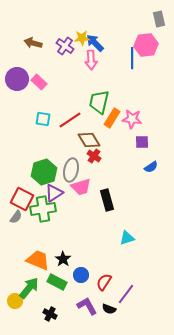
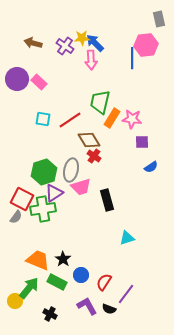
green trapezoid: moved 1 px right
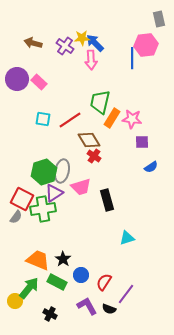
gray ellipse: moved 9 px left, 1 px down
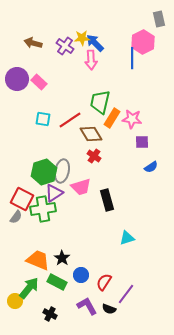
pink hexagon: moved 3 px left, 3 px up; rotated 20 degrees counterclockwise
brown diamond: moved 2 px right, 6 px up
black star: moved 1 px left, 1 px up
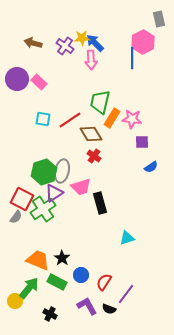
black rectangle: moved 7 px left, 3 px down
green cross: rotated 25 degrees counterclockwise
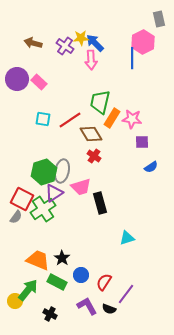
yellow star: moved 1 px left
green arrow: moved 1 px left, 2 px down
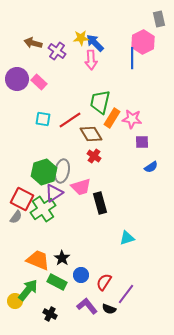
purple cross: moved 8 px left, 5 px down
purple L-shape: rotated 10 degrees counterclockwise
